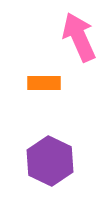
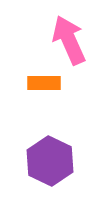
pink arrow: moved 10 px left, 3 px down
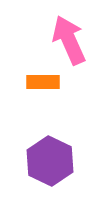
orange rectangle: moved 1 px left, 1 px up
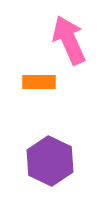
orange rectangle: moved 4 px left
